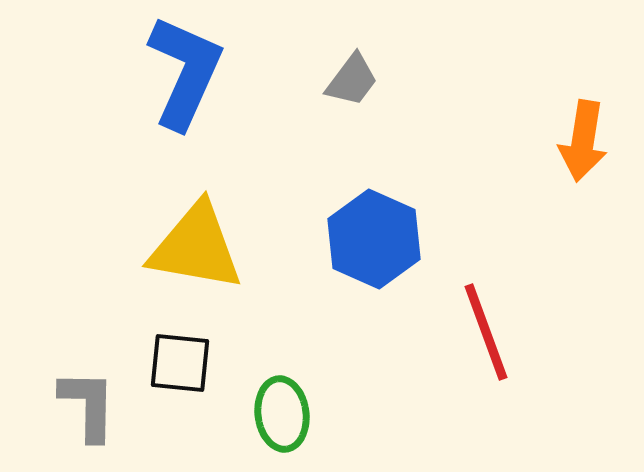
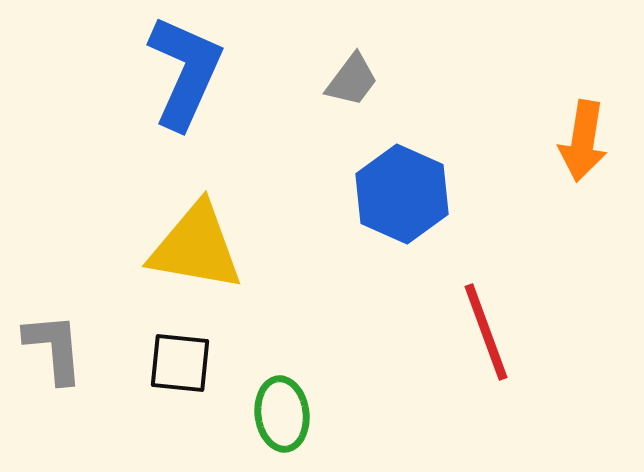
blue hexagon: moved 28 px right, 45 px up
gray L-shape: moved 34 px left, 57 px up; rotated 6 degrees counterclockwise
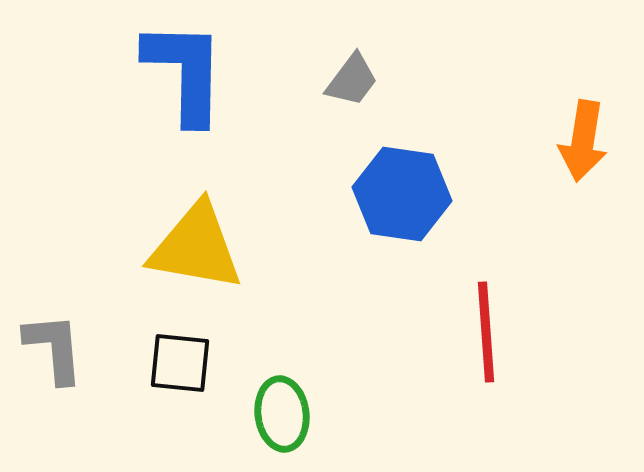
blue L-shape: rotated 23 degrees counterclockwise
blue hexagon: rotated 16 degrees counterclockwise
red line: rotated 16 degrees clockwise
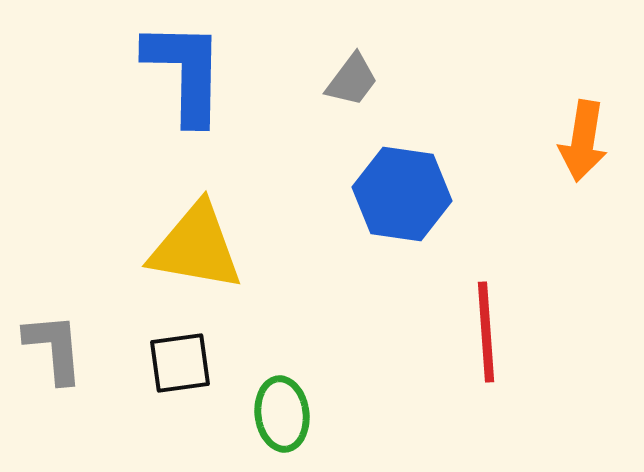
black square: rotated 14 degrees counterclockwise
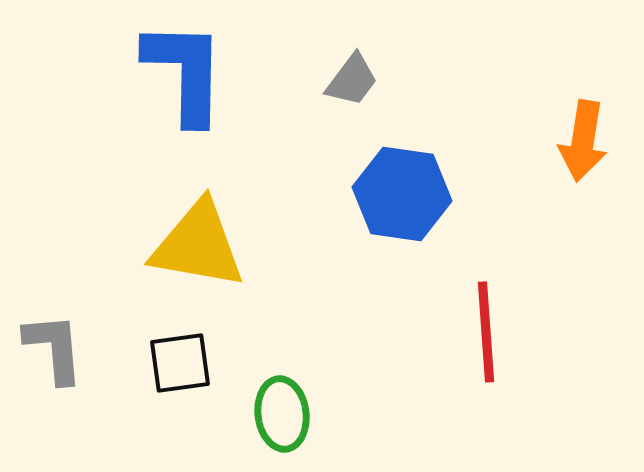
yellow triangle: moved 2 px right, 2 px up
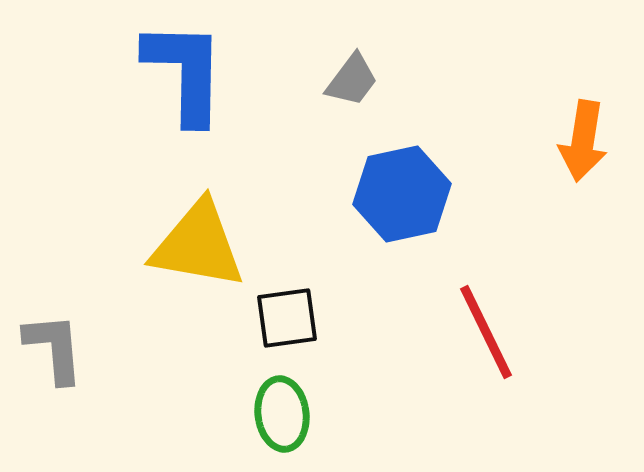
blue hexagon: rotated 20 degrees counterclockwise
red line: rotated 22 degrees counterclockwise
black square: moved 107 px right, 45 px up
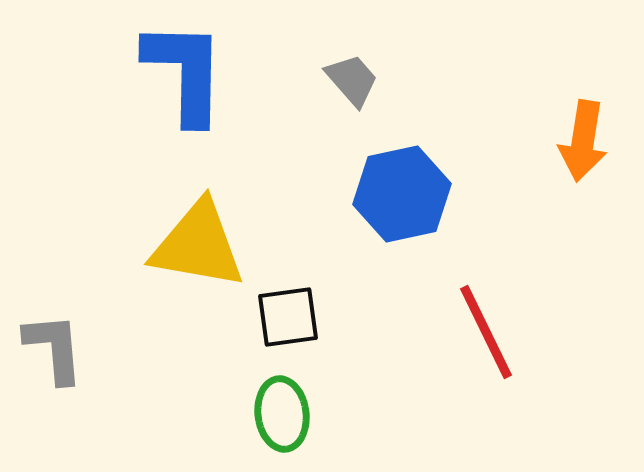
gray trapezoid: rotated 78 degrees counterclockwise
black square: moved 1 px right, 1 px up
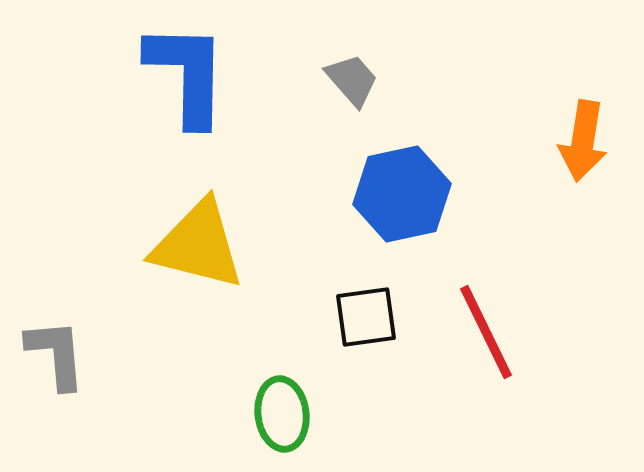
blue L-shape: moved 2 px right, 2 px down
yellow triangle: rotated 4 degrees clockwise
black square: moved 78 px right
gray L-shape: moved 2 px right, 6 px down
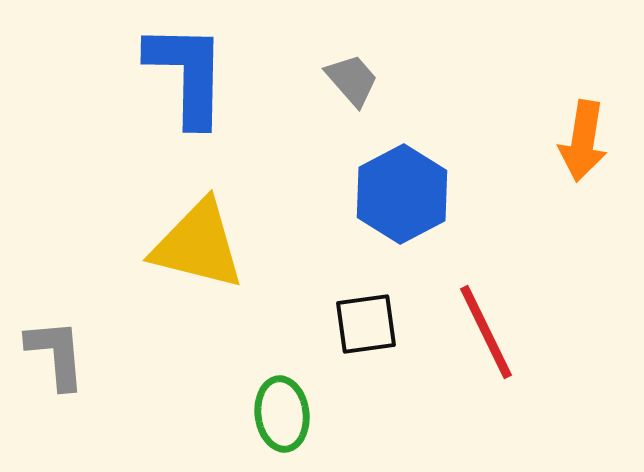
blue hexagon: rotated 16 degrees counterclockwise
black square: moved 7 px down
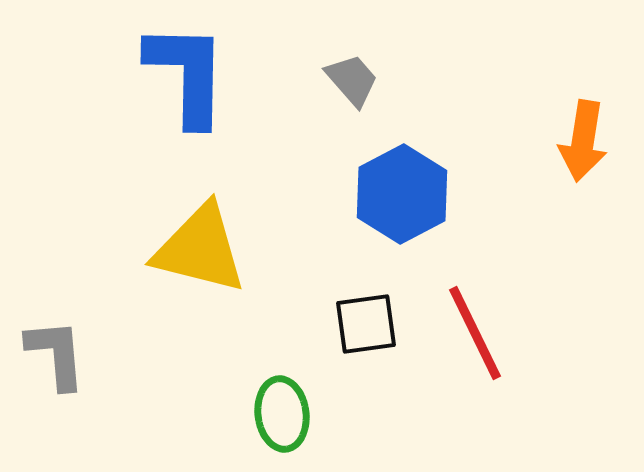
yellow triangle: moved 2 px right, 4 px down
red line: moved 11 px left, 1 px down
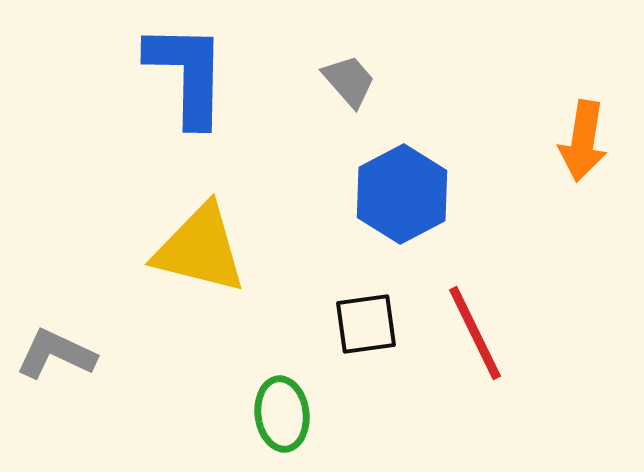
gray trapezoid: moved 3 px left, 1 px down
gray L-shape: rotated 60 degrees counterclockwise
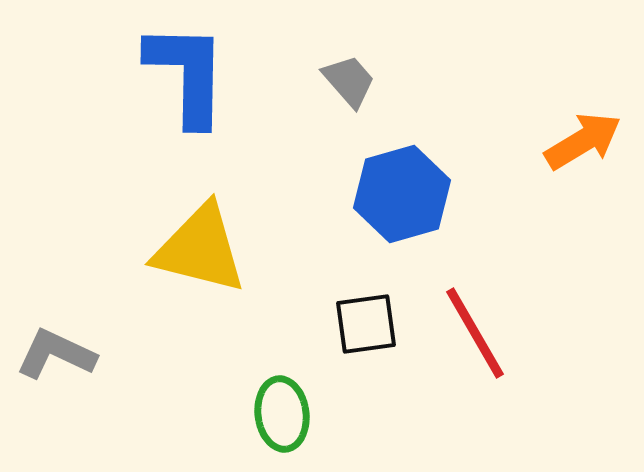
orange arrow: rotated 130 degrees counterclockwise
blue hexagon: rotated 12 degrees clockwise
red line: rotated 4 degrees counterclockwise
